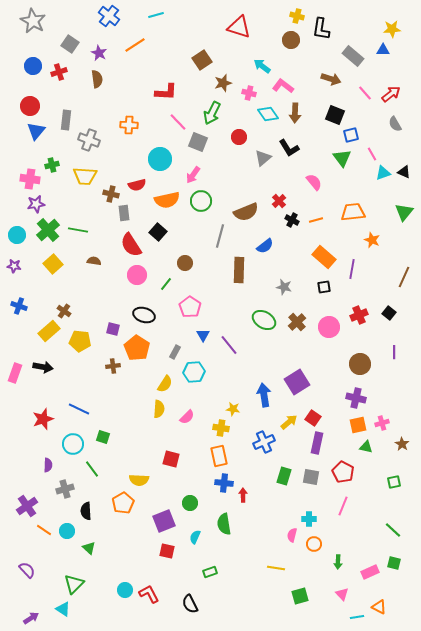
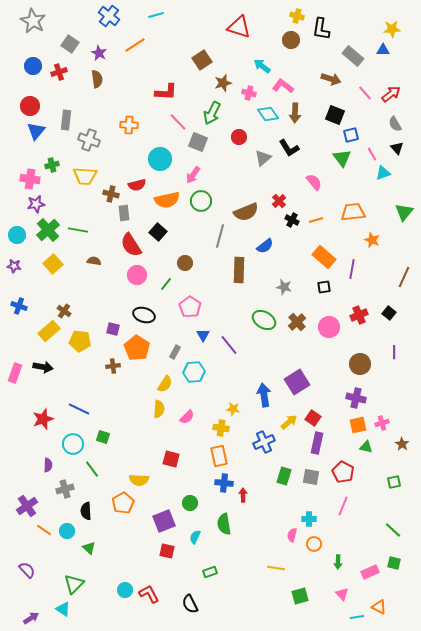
black triangle at (404, 172): moved 7 px left, 24 px up; rotated 24 degrees clockwise
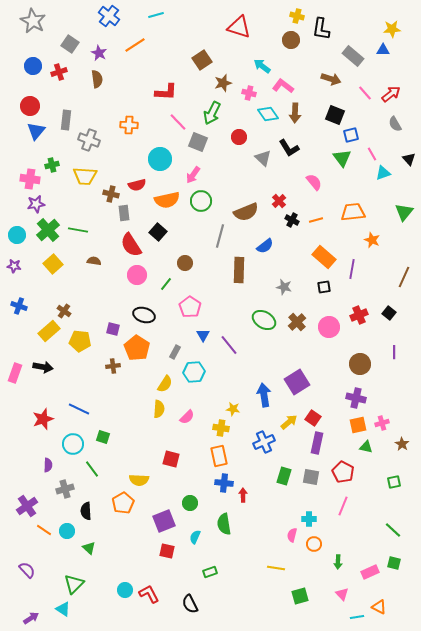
black triangle at (397, 148): moved 12 px right, 11 px down
gray triangle at (263, 158): rotated 36 degrees counterclockwise
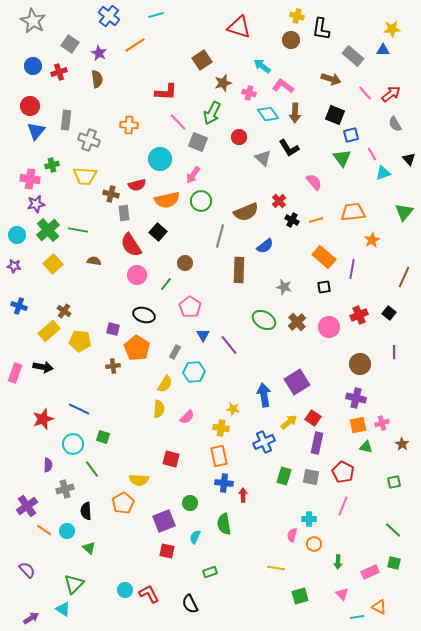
orange star at (372, 240): rotated 21 degrees clockwise
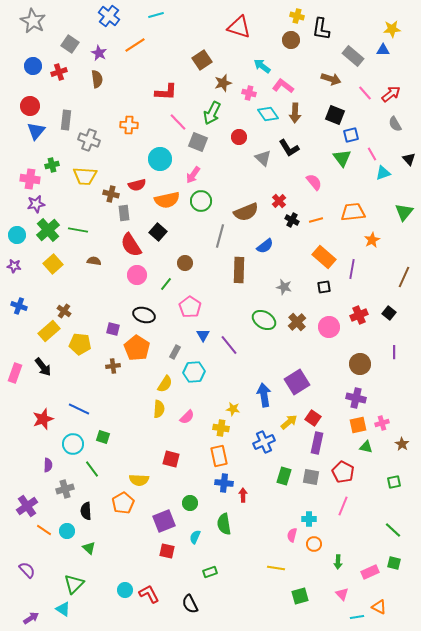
yellow pentagon at (80, 341): moved 3 px down
black arrow at (43, 367): rotated 42 degrees clockwise
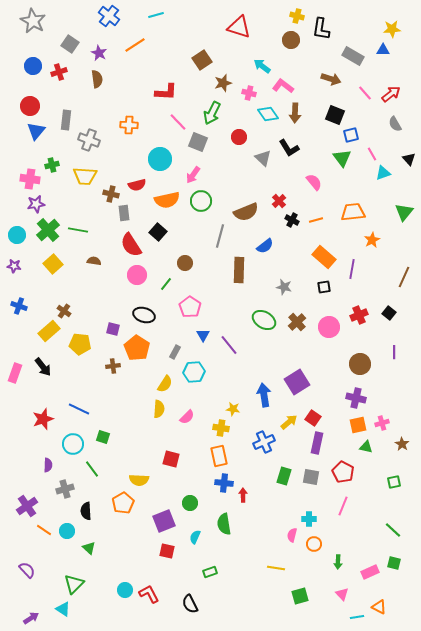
gray rectangle at (353, 56): rotated 10 degrees counterclockwise
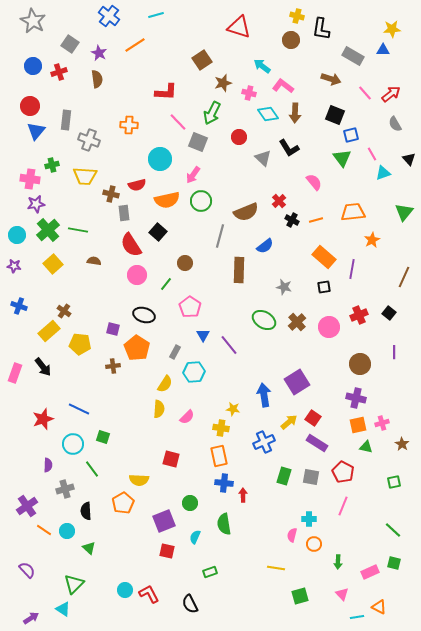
purple rectangle at (317, 443): rotated 70 degrees counterclockwise
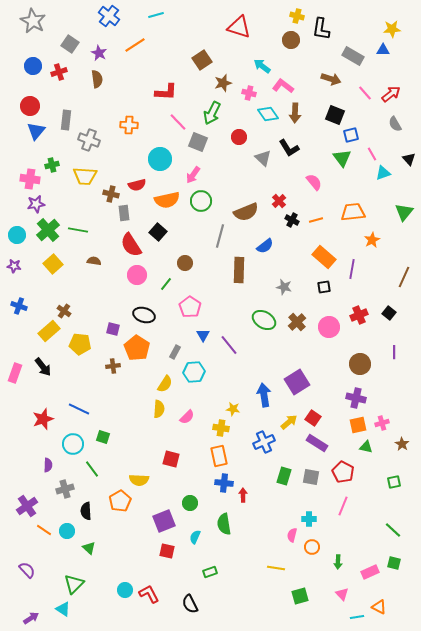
orange pentagon at (123, 503): moved 3 px left, 2 px up
orange circle at (314, 544): moved 2 px left, 3 px down
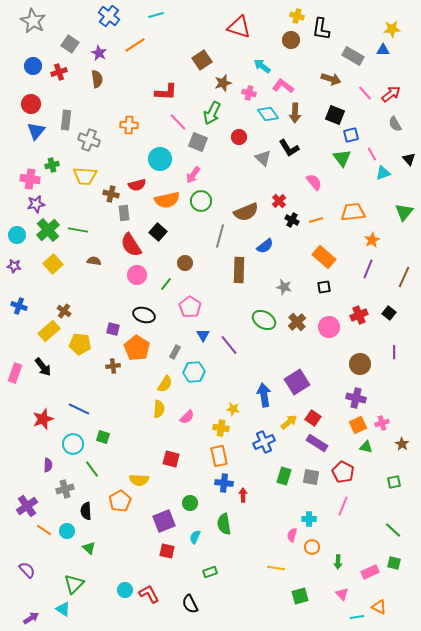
red circle at (30, 106): moved 1 px right, 2 px up
purple line at (352, 269): moved 16 px right; rotated 12 degrees clockwise
orange square at (358, 425): rotated 12 degrees counterclockwise
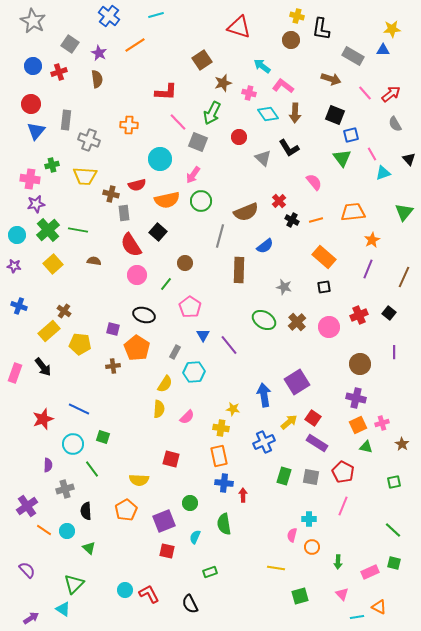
orange pentagon at (120, 501): moved 6 px right, 9 px down
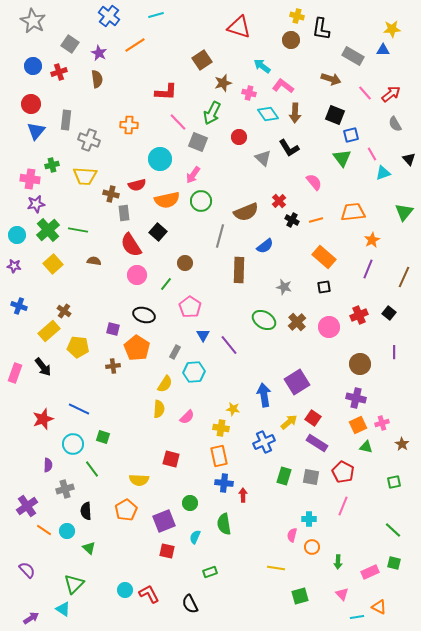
yellow pentagon at (80, 344): moved 2 px left, 3 px down
